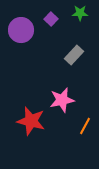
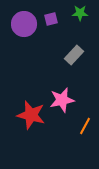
purple square: rotated 32 degrees clockwise
purple circle: moved 3 px right, 6 px up
red star: moved 6 px up
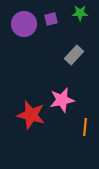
orange line: moved 1 px down; rotated 24 degrees counterclockwise
